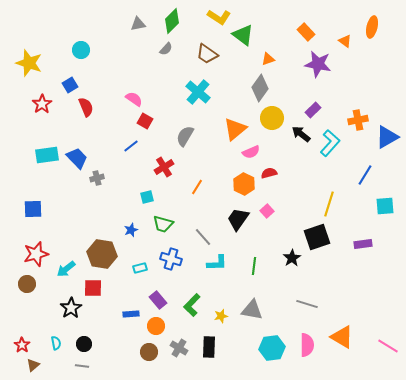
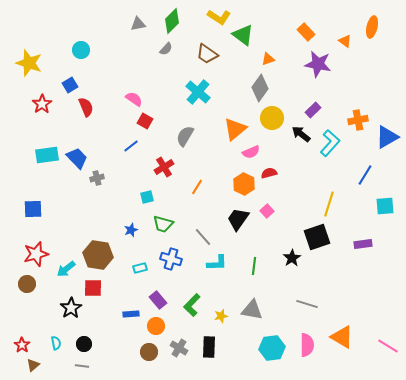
brown hexagon at (102, 254): moved 4 px left, 1 px down
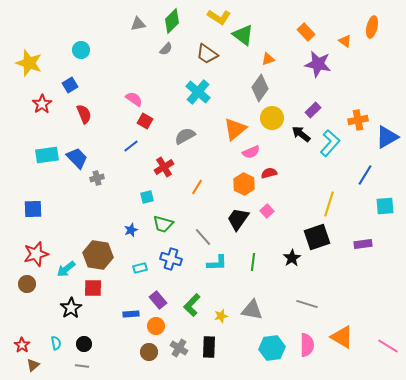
red semicircle at (86, 107): moved 2 px left, 7 px down
gray semicircle at (185, 136): rotated 30 degrees clockwise
green line at (254, 266): moved 1 px left, 4 px up
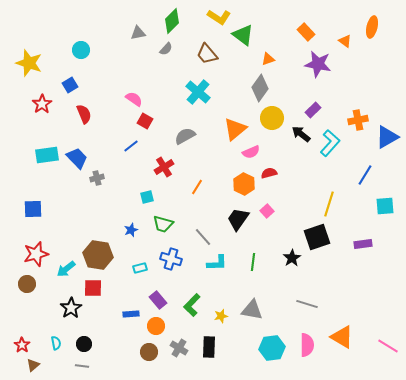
gray triangle at (138, 24): moved 9 px down
brown trapezoid at (207, 54): rotated 15 degrees clockwise
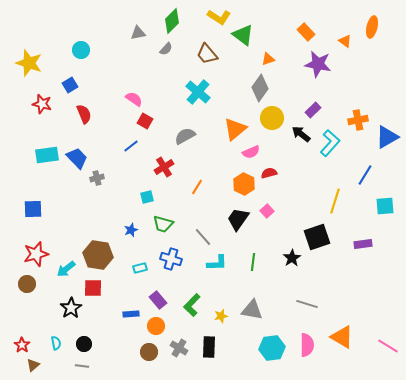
red star at (42, 104): rotated 24 degrees counterclockwise
yellow line at (329, 204): moved 6 px right, 3 px up
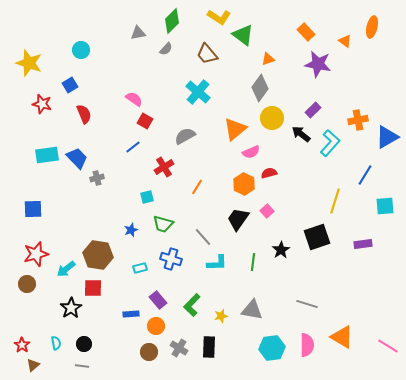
blue line at (131, 146): moved 2 px right, 1 px down
black star at (292, 258): moved 11 px left, 8 px up
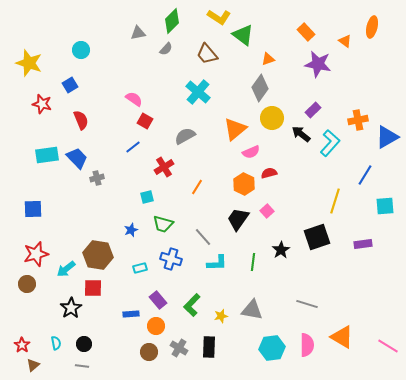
red semicircle at (84, 114): moved 3 px left, 6 px down
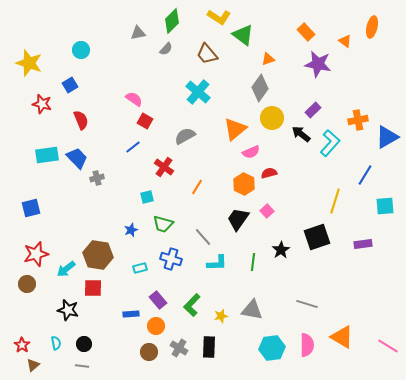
red cross at (164, 167): rotated 24 degrees counterclockwise
blue square at (33, 209): moved 2 px left, 1 px up; rotated 12 degrees counterclockwise
black star at (71, 308): moved 3 px left, 2 px down; rotated 25 degrees counterclockwise
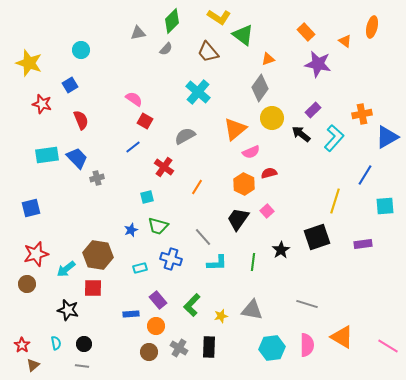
brown trapezoid at (207, 54): moved 1 px right, 2 px up
orange cross at (358, 120): moved 4 px right, 6 px up
cyan L-shape at (330, 143): moved 4 px right, 5 px up
green trapezoid at (163, 224): moved 5 px left, 2 px down
